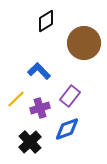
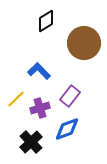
black cross: moved 1 px right
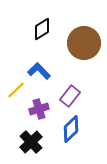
black diamond: moved 4 px left, 8 px down
yellow line: moved 9 px up
purple cross: moved 1 px left, 1 px down
blue diamond: moved 4 px right; rotated 24 degrees counterclockwise
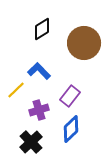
purple cross: moved 1 px down
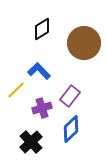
purple cross: moved 3 px right, 2 px up
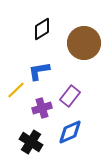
blue L-shape: rotated 55 degrees counterclockwise
blue diamond: moved 1 px left, 3 px down; rotated 20 degrees clockwise
black cross: rotated 15 degrees counterclockwise
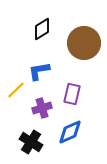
purple rectangle: moved 2 px right, 2 px up; rotated 25 degrees counterclockwise
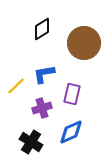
blue L-shape: moved 5 px right, 3 px down
yellow line: moved 4 px up
blue diamond: moved 1 px right
